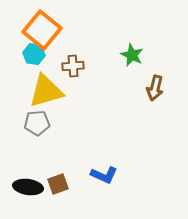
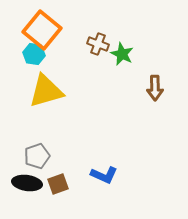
green star: moved 10 px left, 1 px up
brown cross: moved 25 px right, 22 px up; rotated 25 degrees clockwise
brown arrow: rotated 15 degrees counterclockwise
gray pentagon: moved 33 px down; rotated 15 degrees counterclockwise
black ellipse: moved 1 px left, 4 px up
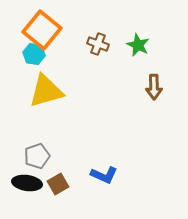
green star: moved 16 px right, 9 px up
brown arrow: moved 1 px left, 1 px up
brown square: rotated 10 degrees counterclockwise
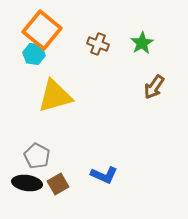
green star: moved 4 px right, 2 px up; rotated 15 degrees clockwise
brown arrow: rotated 35 degrees clockwise
yellow triangle: moved 9 px right, 5 px down
gray pentagon: rotated 25 degrees counterclockwise
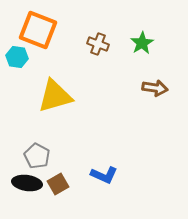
orange square: moved 4 px left; rotated 18 degrees counterclockwise
cyan hexagon: moved 17 px left, 3 px down
brown arrow: moved 1 px right, 1 px down; rotated 115 degrees counterclockwise
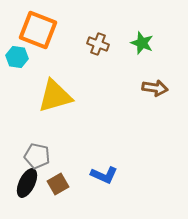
green star: rotated 20 degrees counterclockwise
gray pentagon: rotated 15 degrees counterclockwise
black ellipse: rotated 72 degrees counterclockwise
